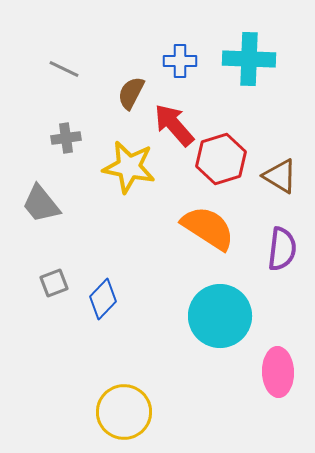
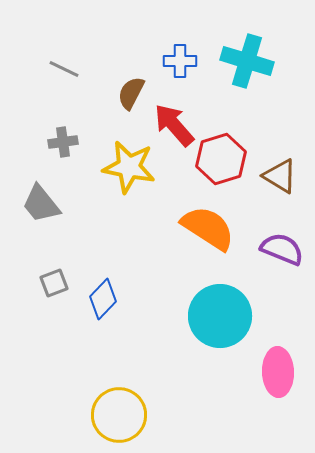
cyan cross: moved 2 px left, 2 px down; rotated 15 degrees clockwise
gray cross: moved 3 px left, 4 px down
purple semicircle: rotated 75 degrees counterclockwise
yellow circle: moved 5 px left, 3 px down
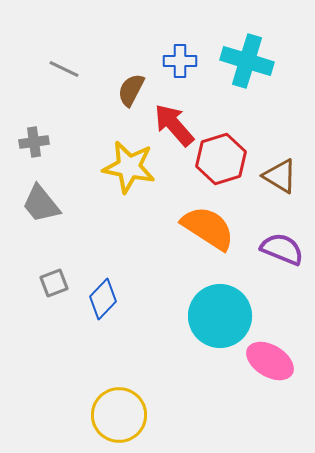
brown semicircle: moved 3 px up
gray cross: moved 29 px left
pink ellipse: moved 8 px left, 11 px up; rotated 57 degrees counterclockwise
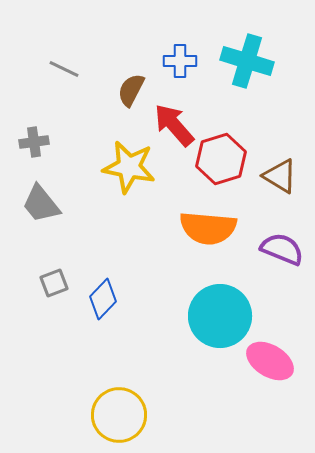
orange semicircle: rotated 152 degrees clockwise
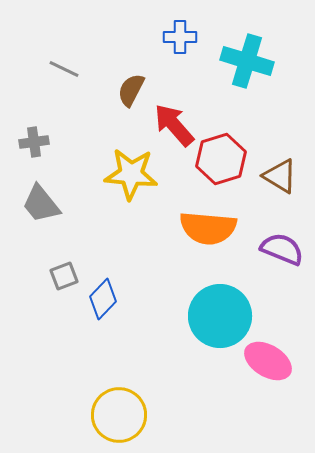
blue cross: moved 24 px up
yellow star: moved 2 px right, 7 px down; rotated 6 degrees counterclockwise
gray square: moved 10 px right, 7 px up
pink ellipse: moved 2 px left
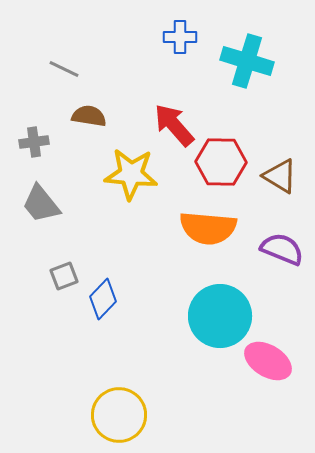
brown semicircle: moved 42 px left, 26 px down; rotated 72 degrees clockwise
red hexagon: moved 3 px down; rotated 18 degrees clockwise
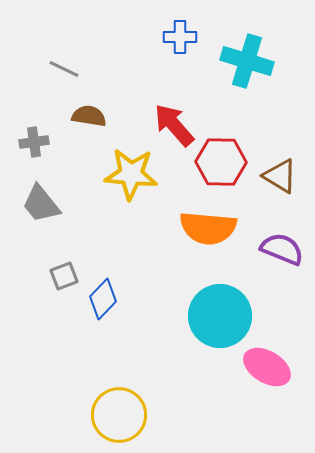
pink ellipse: moved 1 px left, 6 px down
